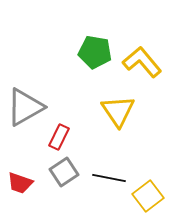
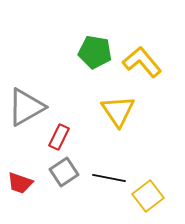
gray triangle: moved 1 px right
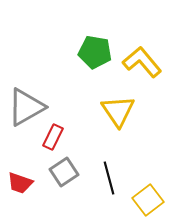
red rectangle: moved 6 px left
black line: rotated 64 degrees clockwise
yellow square: moved 4 px down
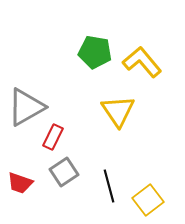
black line: moved 8 px down
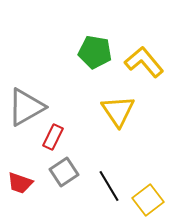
yellow L-shape: moved 2 px right
black line: rotated 16 degrees counterclockwise
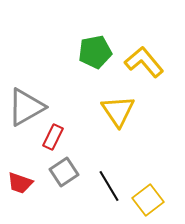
green pentagon: rotated 20 degrees counterclockwise
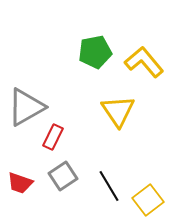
gray square: moved 1 px left, 4 px down
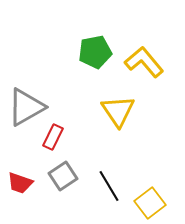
yellow square: moved 2 px right, 3 px down
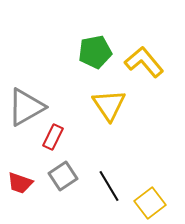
yellow triangle: moved 9 px left, 6 px up
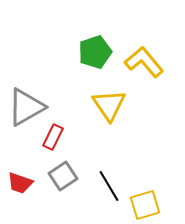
green pentagon: rotated 8 degrees counterclockwise
yellow square: moved 5 px left, 2 px down; rotated 20 degrees clockwise
